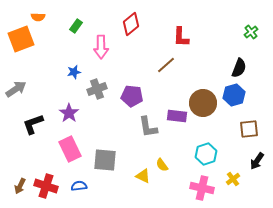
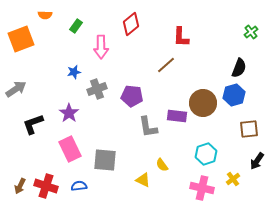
orange semicircle: moved 7 px right, 2 px up
yellow triangle: moved 4 px down
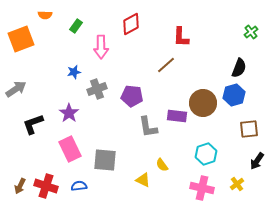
red diamond: rotated 10 degrees clockwise
yellow cross: moved 4 px right, 5 px down
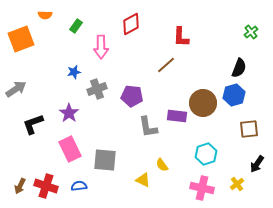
black arrow: moved 3 px down
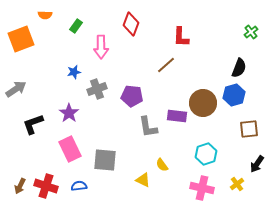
red diamond: rotated 40 degrees counterclockwise
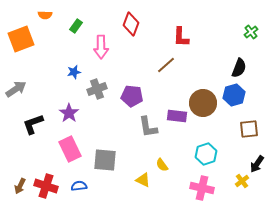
yellow cross: moved 5 px right, 3 px up
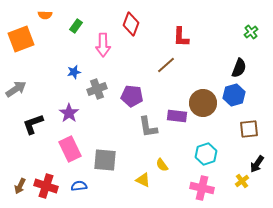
pink arrow: moved 2 px right, 2 px up
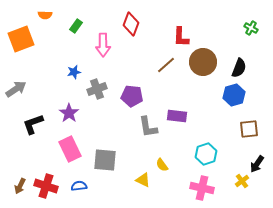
green cross: moved 4 px up; rotated 24 degrees counterclockwise
brown circle: moved 41 px up
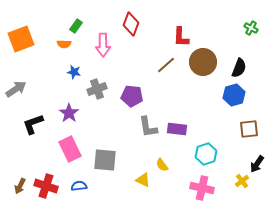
orange semicircle: moved 19 px right, 29 px down
blue star: rotated 24 degrees clockwise
purple rectangle: moved 13 px down
